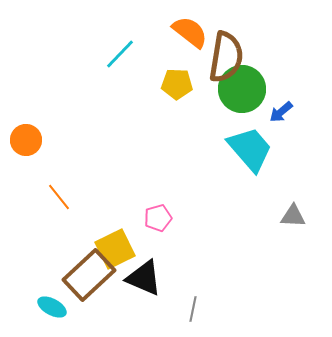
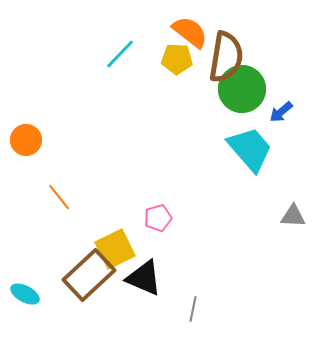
yellow pentagon: moved 25 px up
cyan ellipse: moved 27 px left, 13 px up
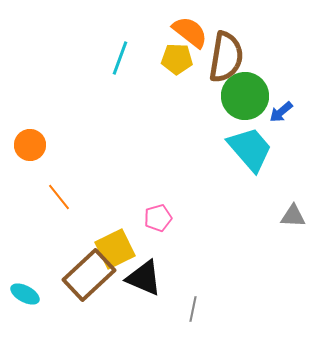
cyan line: moved 4 px down; rotated 24 degrees counterclockwise
green circle: moved 3 px right, 7 px down
orange circle: moved 4 px right, 5 px down
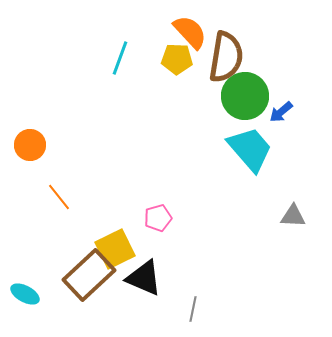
orange semicircle: rotated 9 degrees clockwise
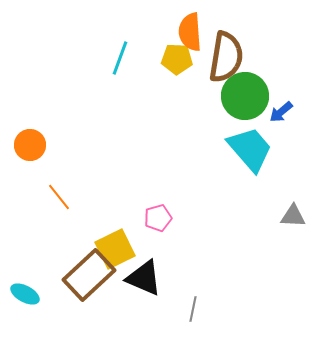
orange semicircle: rotated 141 degrees counterclockwise
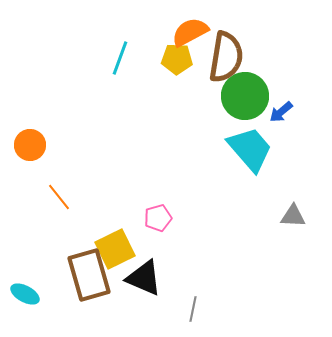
orange semicircle: rotated 66 degrees clockwise
brown rectangle: rotated 63 degrees counterclockwise
